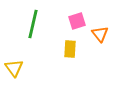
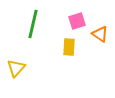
orange triangle: rotated 18 degrees counterclockwise
yellow rectangle: moved 1 px left, 2 px up
yellow triangle: moved 2 px right; rotated 18 degrees clockwise
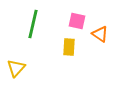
pink square: rotated 30 degrees clockwise
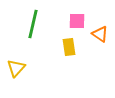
pink square: rotated 12 degrees counterclockwise
yellow rectangle: rotated 12 degrees counterclockwise
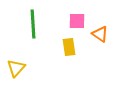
green line: rotated 16 degrees counterclockwise
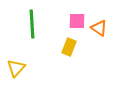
green line: moved 1 px left
orange triangle: moved 1 px left, 6 px up
yellow rectangle: rotated 30 degrees clockwise
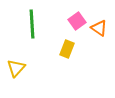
pink square: rotated 36 degrees counterclockwise
yellow rectangle: moved 2 px left, 2 px down
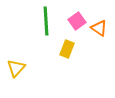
green line: moved 14 px right, 3 px up
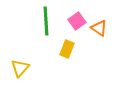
yellow triangle: moved 4 px right
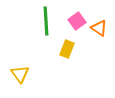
yellow triangle: moved 6 px down; rotated 18 degrees counterclockwise
